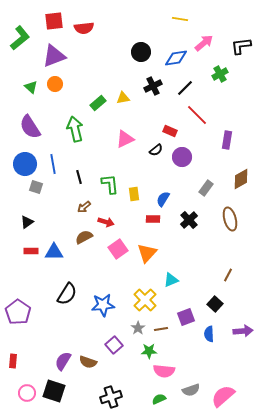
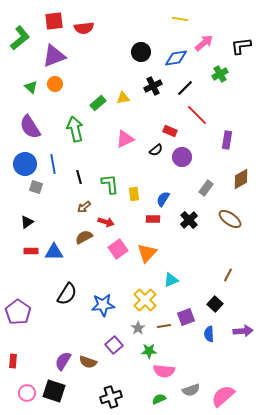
brown ellipse at (230, 219): rotated 40 degrees counterclockwise
brown line at (161, 329): moved 3 px right, 3 px up
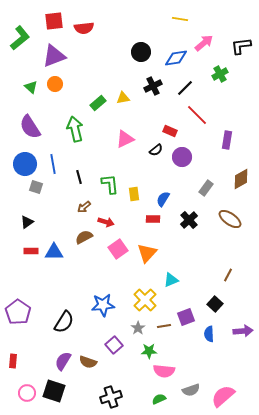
black semicircle at (67, 294): moved 3 px left, 28 px down
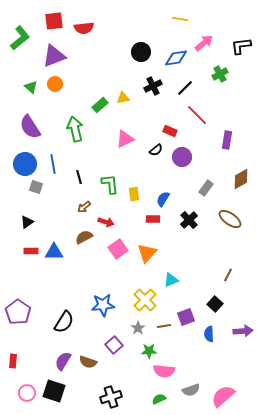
green rectangle at (98, 103): moved 2 px right, 2 px down
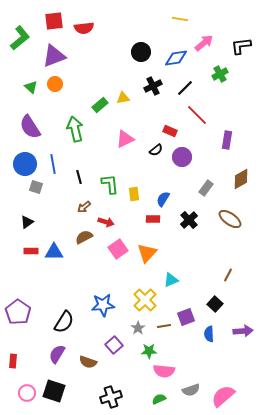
purple semicircle at (63, 361): moved 6 px left, 7 px up
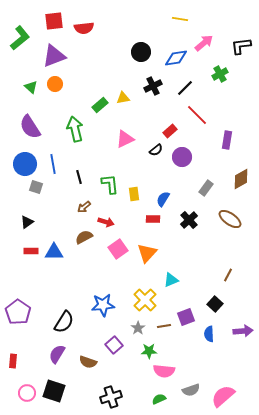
red rectangle at (170, 131): rotated 64 degrees counterclockwise
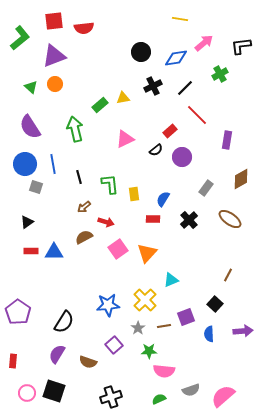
blue star at (103, 305): moved 5 px right
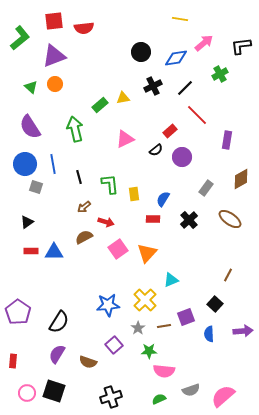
black semicircle at (64, 322): moved 5 px left
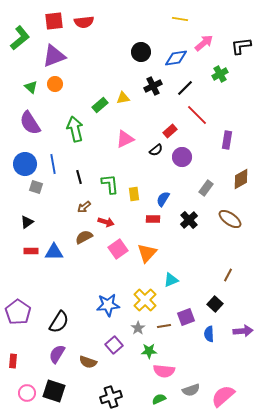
red semicircle at (84, 28): moved 6 px up
purple semicircle at (30, 127): moved 4 px up
